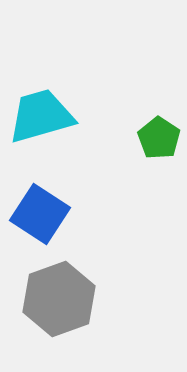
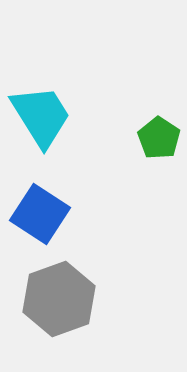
cyan trapezoid: rotated 74 degrees clockwise
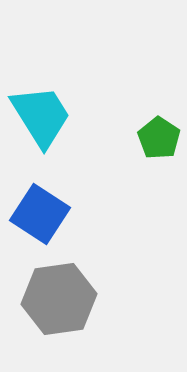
gray hexagon: rotated 12 degrees clockwise
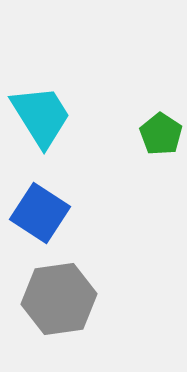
green pentagon: moved 2 px right, 4 px up
blue square: moved 1 px up
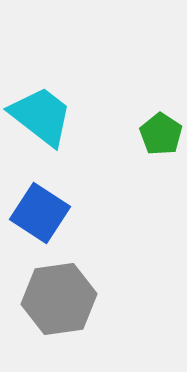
cyan trapezoid: rotated 20 degrees counterclockwise
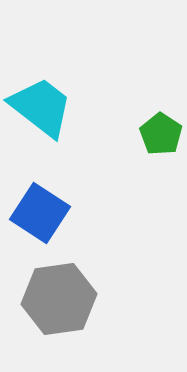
cyan trapezoid: moved 9 px up
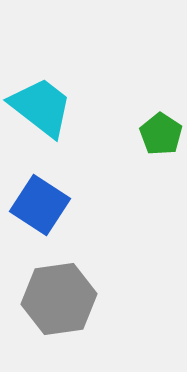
blue square: moved 8 px up
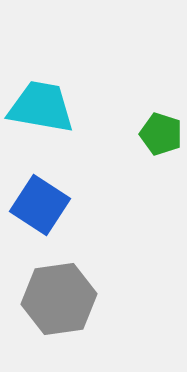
cyan trapezoid: rotated 28 degrees counterclockwise
green pentagon: rotated 15 degrees counterclockwise
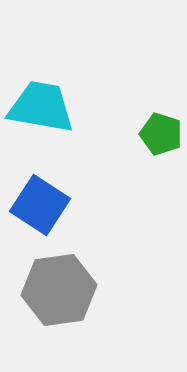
gray hexagon: moved 9 px up
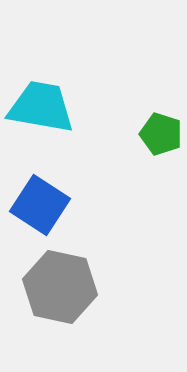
gray hexagon: moved 1 px right, 3 px up; rotated 20 degrees clockwise
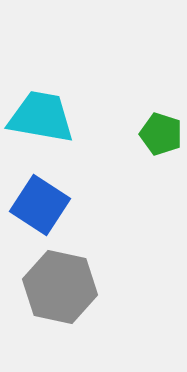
cyan trapezoid: moved 10 px down
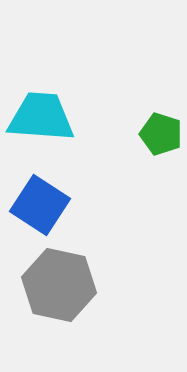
cyan trapezoid: rotated 6 degrees counterclockwise
gray hexagon: moved 1 px left, 2 px up
